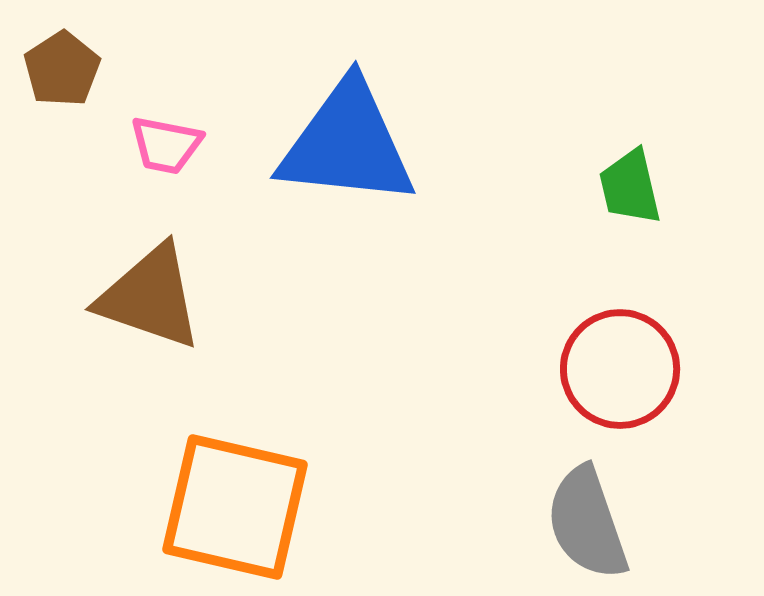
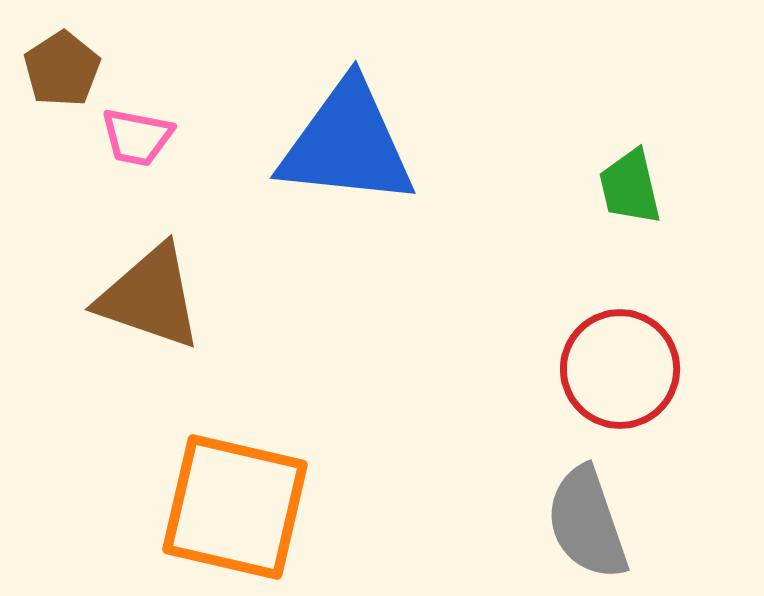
pink trapezoid: moved 29 px left, 8 px up
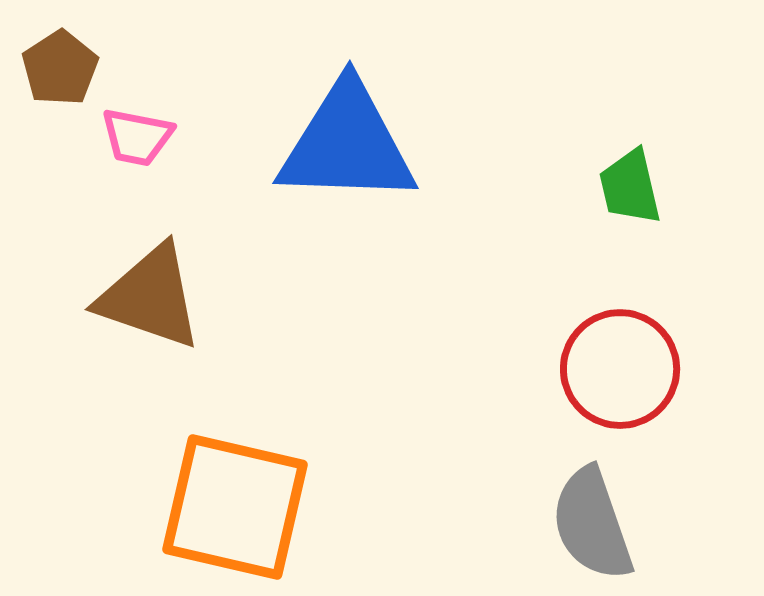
brown pentagon: moved 2 px left, 1 px up
blue triangle: rotated 4 degrees counterclockwise
gray semicircle: moved 5 px right, 1 px down
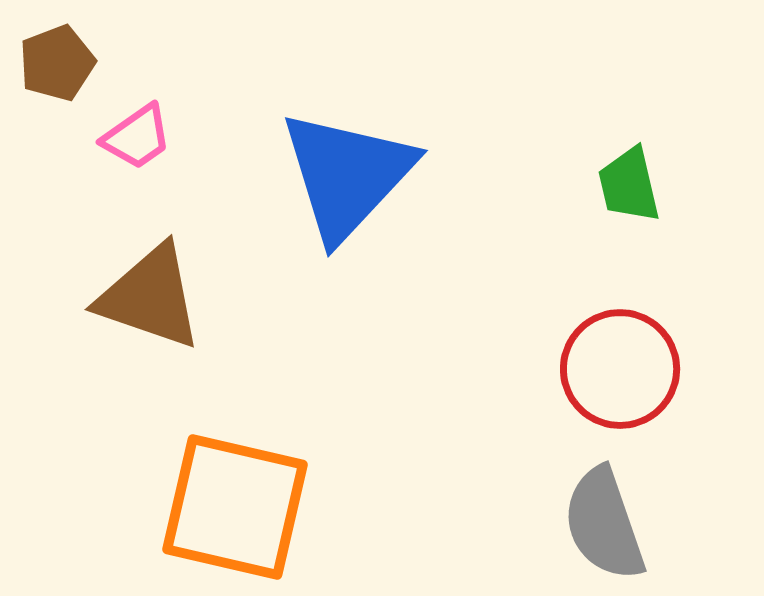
brown pentagon: moved 3 px left, 5 px up; rotated 12 degrees clockwise
pink trapezoid: rotated 46 degrees counterclockwise
blue triangle: moved 31 px down; rotated 49 degrees counterclockwise
green trapezoid: moved 1 px left, 2 px up
gray semicircle: moved 12 px right
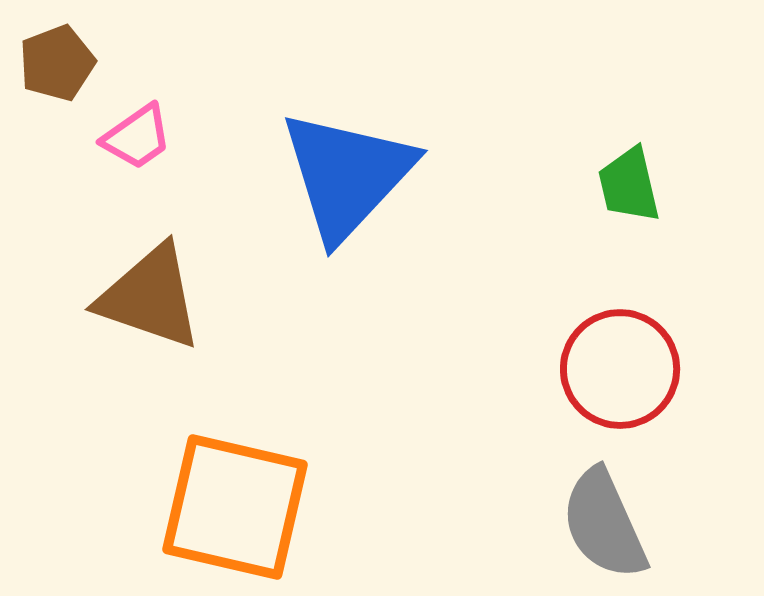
gray semicircle: rotated 5 degrees counterclockwise
